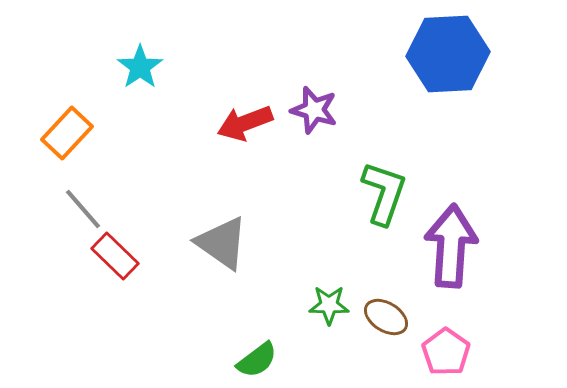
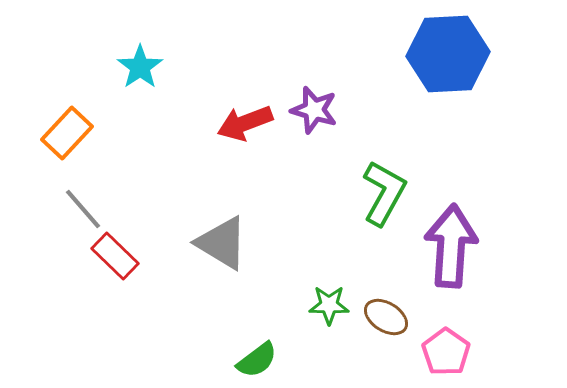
green L-shape: rotated 10 degrees clockwise
gray triangle: rotated 4 degrees counterclockwise
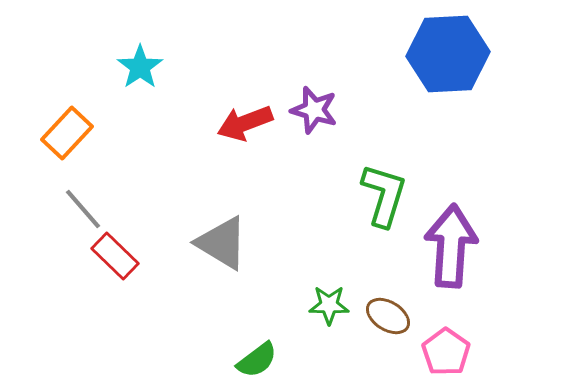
green L-shape: moved 2 px down; rotated 12 degrees counterclockwise
brown ellipse: moved 2 px right, 1 px up
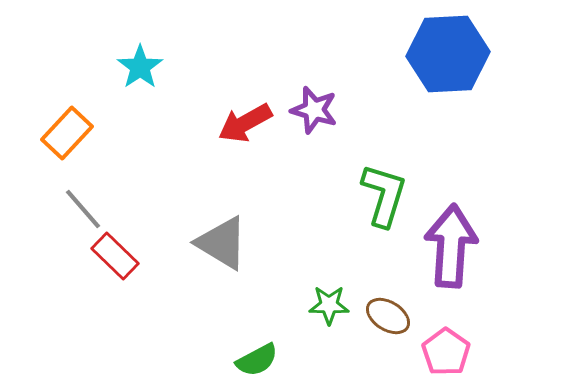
red arrow: rotated 8 degrees counterclockwise
green semicircle: rotated 9 degrees clockwise
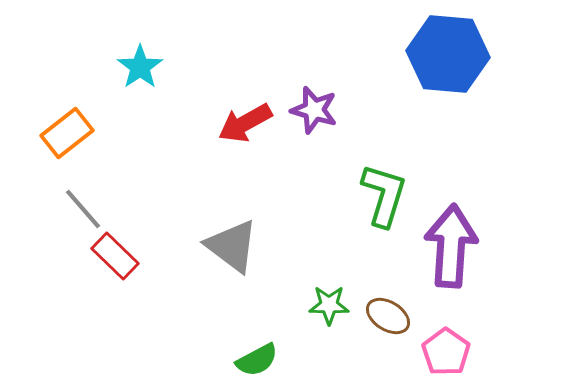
blue hexagon: rotated 8 degrees clockwise
orange rectangle: rotated 9 degrees clockwise
gray triangle: moved 10 px right, 3 px down; rotated 6 degrees clockwise
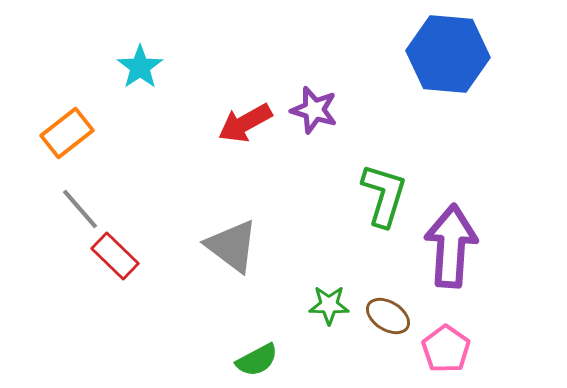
gray line: moved 3 px left
pink pentagon: moved 3 px up
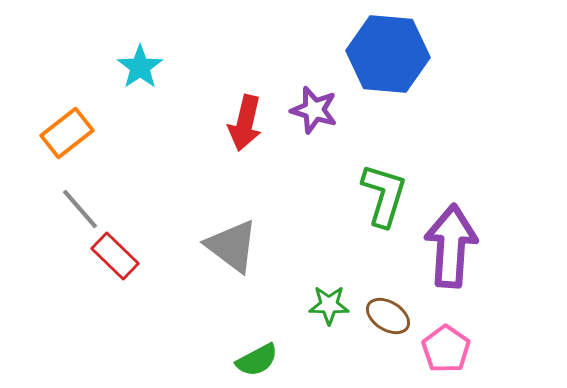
blue hexagon: moved 60 px left
red arrow: rotated 48 degrees counterclockwise
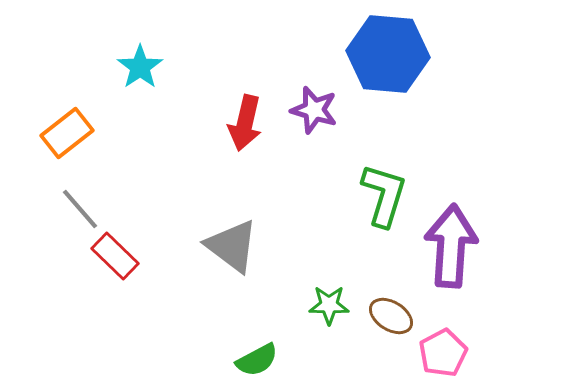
brown ellipse: moved 3 px right
pink pentagon: moved 3 px left, 4 px down; rotated 9 degrees clockwise
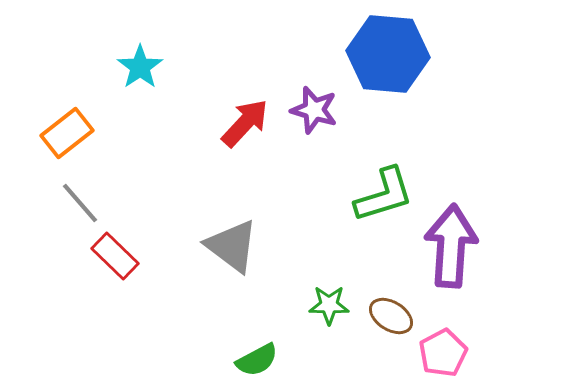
red arrow: rotated 150 degrees counterclockwise
green L-shape: rotated 56 degrees clockwise
gray line: moved 6 px up
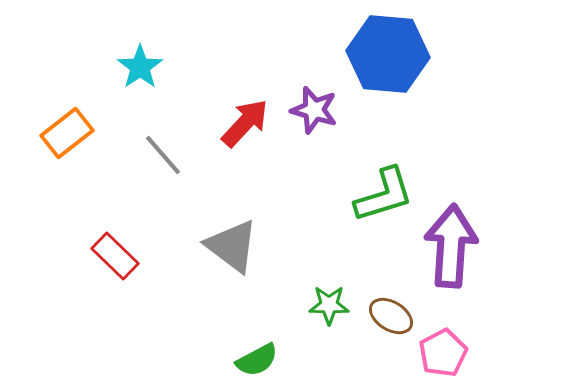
gray line: moved 83 px right, 48 px up
